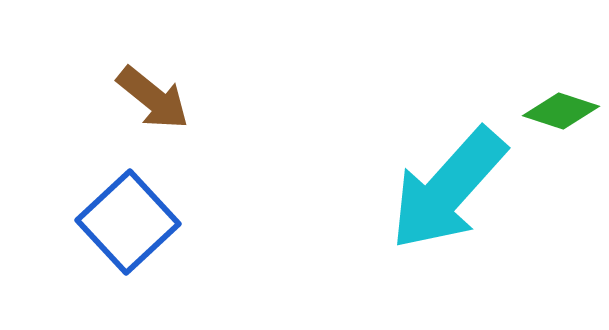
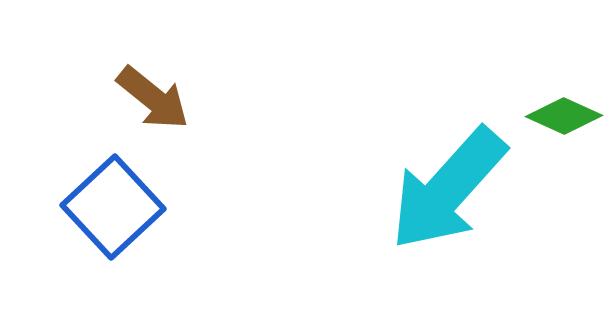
green diamond: moved 3 px right, 5 px down; rotated 6 degrees clockwise
blue square: moved 15 px left, 15 px up
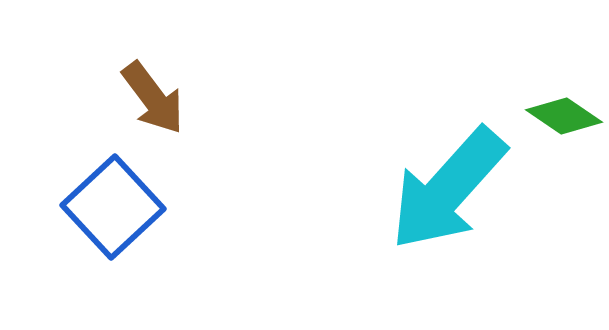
brown arrow: rotated 14 degrees clockwise
green diamond: rotated 10 degrees clockwise
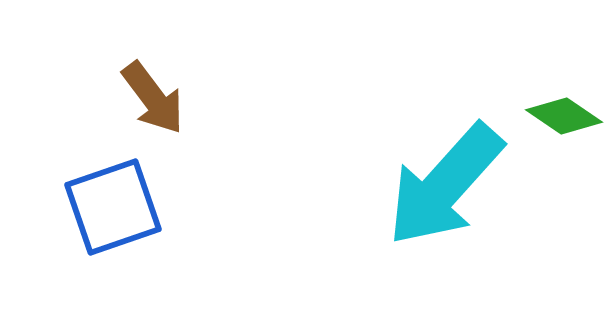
cyan arrow: moved 3 px left, 4 px up
blue square: rotated 24 degrees clockwise
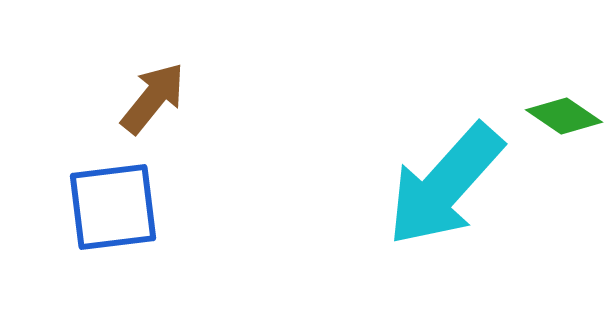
brown arrow: rotated 104 degrees counterclockwise
blue square: rotated 12 degrees clockwise
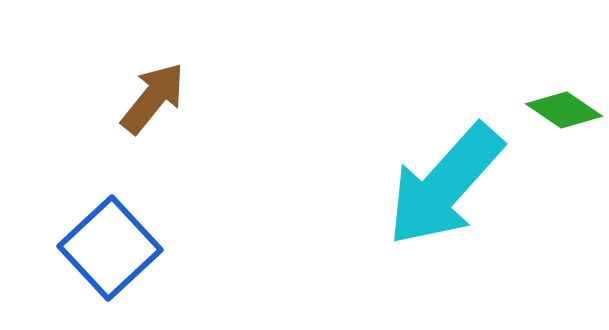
green diamond: moved 6 px up
blue square: moved 3 px left, 41 px down; rotated 36 degrees counterclockwise
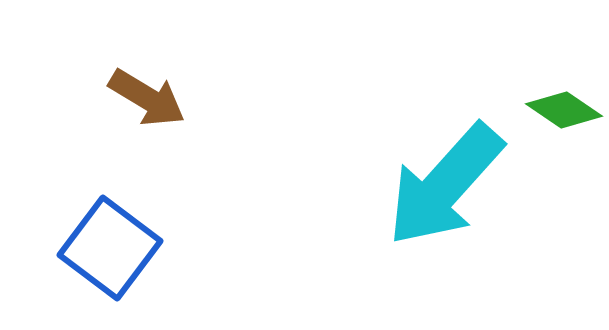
brown arrow: moved 6 px left; rotated 82 degrees clockwise
blue square: rotated 10 degrees counterclockwise
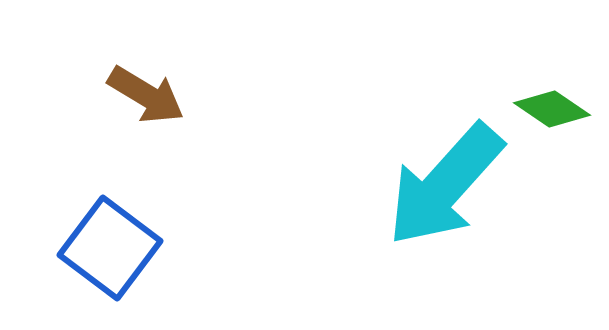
brown arrow: moved 1 px left, 3 px up
green diamond: moved 12 px left, 1 px up
